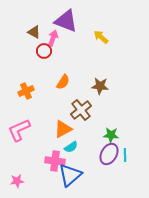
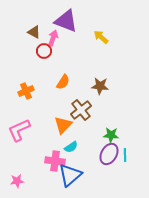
orange triangle: moved 4 px up; rotated 18 degrees counterclockwise
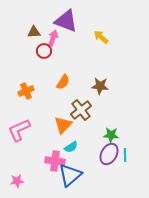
brown triangle: rotated 32 degrees counterclockwise
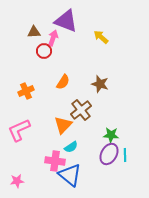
brown star: moved 2 px up; rotated 12 degrees clockwise
blue triangle: rotated 40 degrees counterclockwise
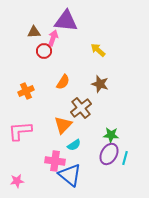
purple triangle: rotated 15 degrees counterclockwise
yellow arrow: moved 3 px left, 13 px down
brown cross: moved 2 px up
pink L-shape: moved 1 px right, 1 px down; rotated 20 degrees clockwise
cyan semicircle: moved 3 px right, 2 px up
cyan line: moved 3 px down; rotated 16 degrees clockwise
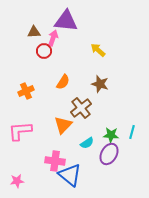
cyan semicircle: moved 13 px right, 2 px up
cyan line: moved 7 px right, 26 px up
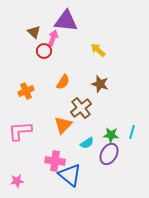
brown triangle: rotated 48 degrees clockwise
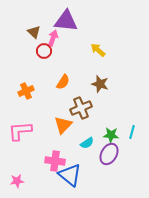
brown cross: rotated 15 degrees clockwise
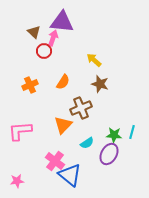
purple triangle: moved 4 px left, 1 px down
yellow arrow: moved 4 px left, 10 px down
orange cross: moved 4 px right, 6 px up
green star: moved 3 px right
pink cross: rotated 30 degrees clockwise
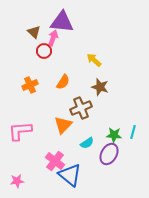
brown star: moved 3 px down
cyan line: moved 1 px right
